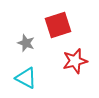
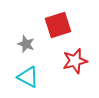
gray star: moved 1 px down
cyan triangle: moved 2 px right, 1 px up
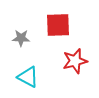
red square: rotated 16 degrees clockwise
gray star: moved 5 px left, 6 px up; rotated 18 degrees counterclockwise
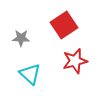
red square: moved 6 px right; rotated 32 degrees counterclockwise
cyan triangle: moved 2 px right, 3 px up; rotated 15 degrees clockwise
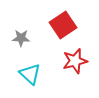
red square: moved 1 px left
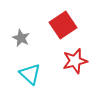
gray star: rotated 24 degrees clockwise
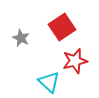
red square: moved 1 px left, 2 px down
cyan triangle: moved 19 px right, 8 px down
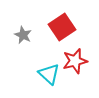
gray star: moved 2 px right, 3 px up
cyan triangle: moved 8 px up
